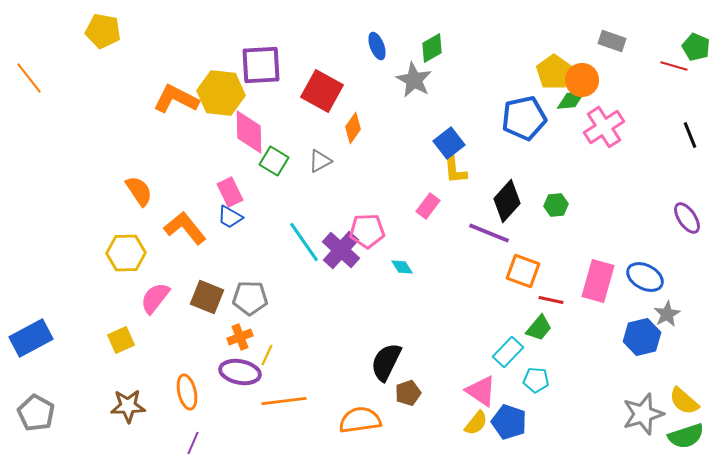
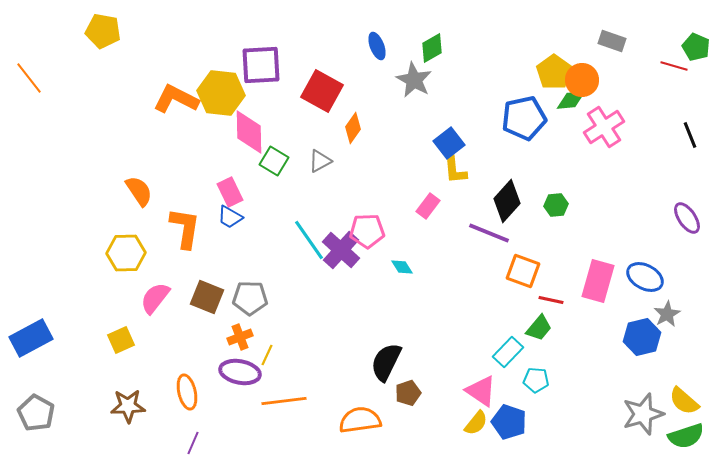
orange L-shape at (185, 228): rotated 48 degrees clockwise
cyan line at (304, 242): moved 5 px right, 2 px up
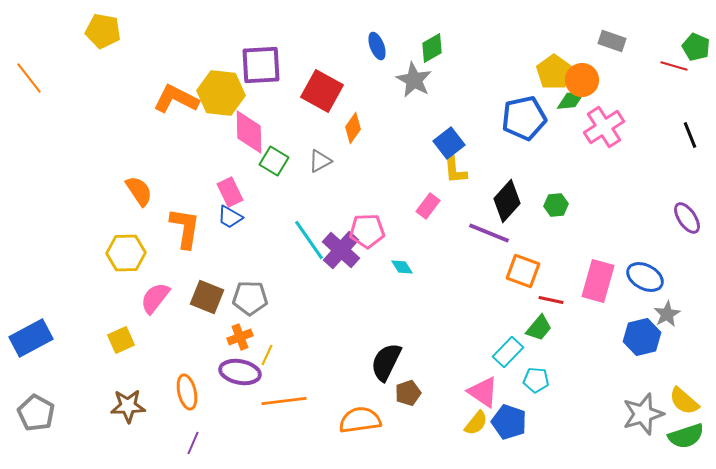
pink triangle at (481, 391): moved 2 px right, 1 px down
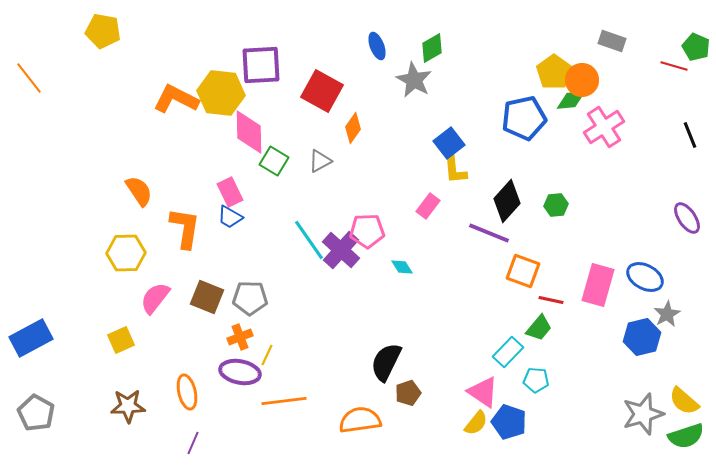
pink rectangle at (598, 281): moved 4 px down
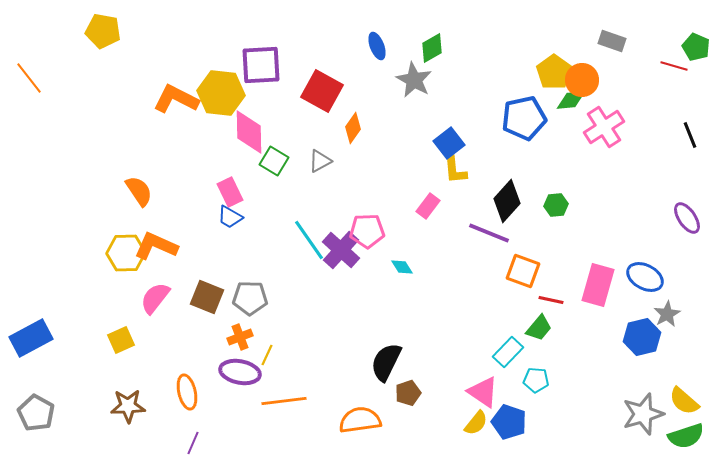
orange L-shape at (185, 228): moved 29 px left, 18 px down; rotated 75 degrees counterclockwise
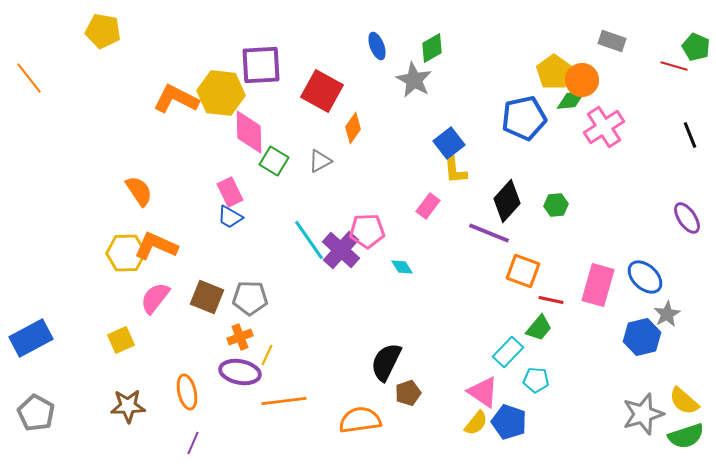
blue ellipse at (645, 277): rotated 15 degrees clockwise
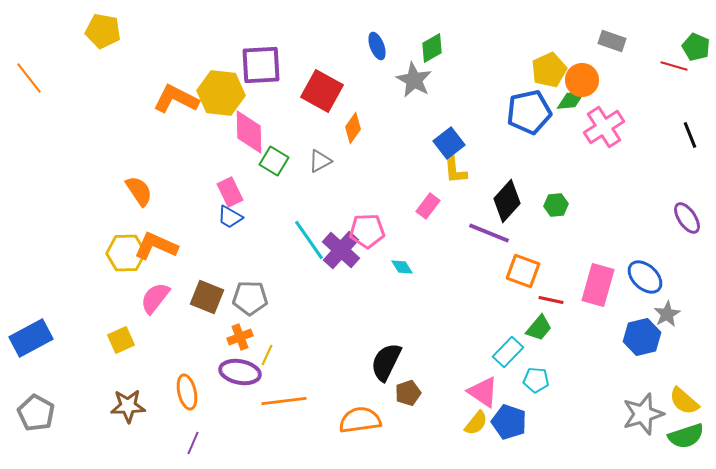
yellow pentagon at (554, 72): moved 5 px left, 2 px up; rotated 12 degrees clockwise
blue pentagon at (524, 118): moved 5 px right, 6 px up
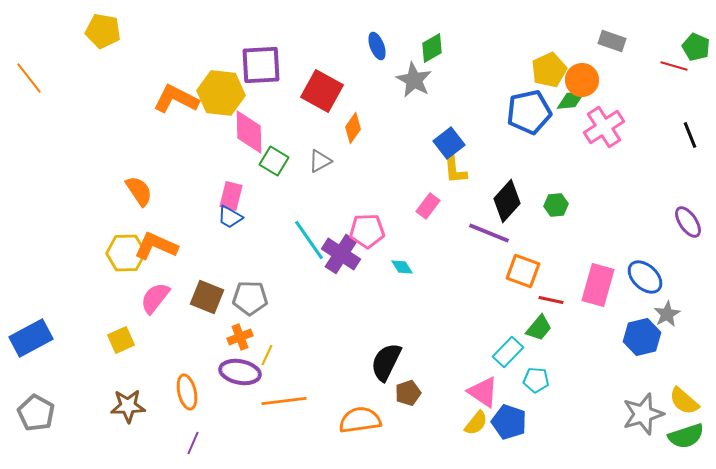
pink rectangle at (230, 192): moved 1 px right, 4 px down; rotated 40 degrees clockwise
purple ellipse at (687, 218): moved 1 px right, 4 px down
purple cross at (341, 250): moved 4 px down; rotated 9 degrees counterclockwise
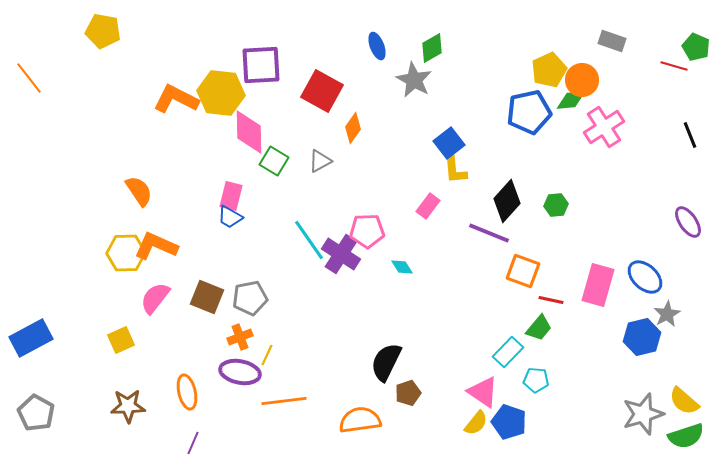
gray pentagon at (250, 298): rotated 12 degrees counterclockwise
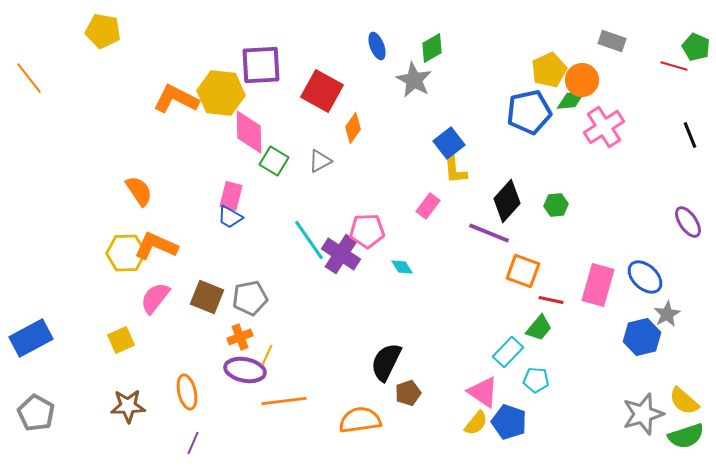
purple ellipse at (240, 372): moved 5 px right, 2 px up
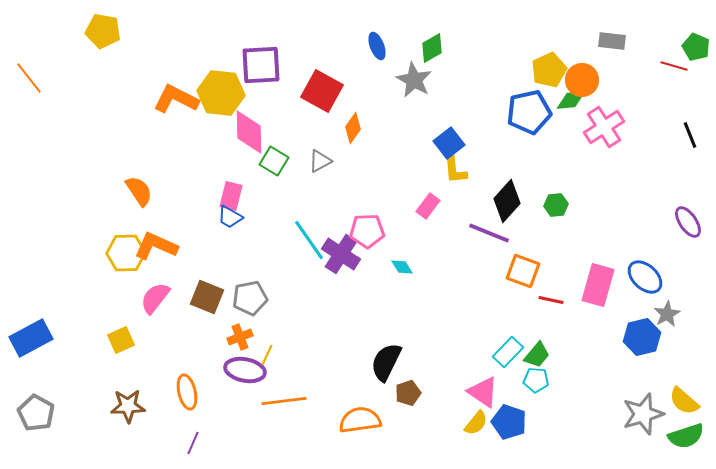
gray rectangle at (612, 41): rotated 12 degrees counterclockwise
green trapezoid at (539, 328): moved 2 px left, 27 px down
